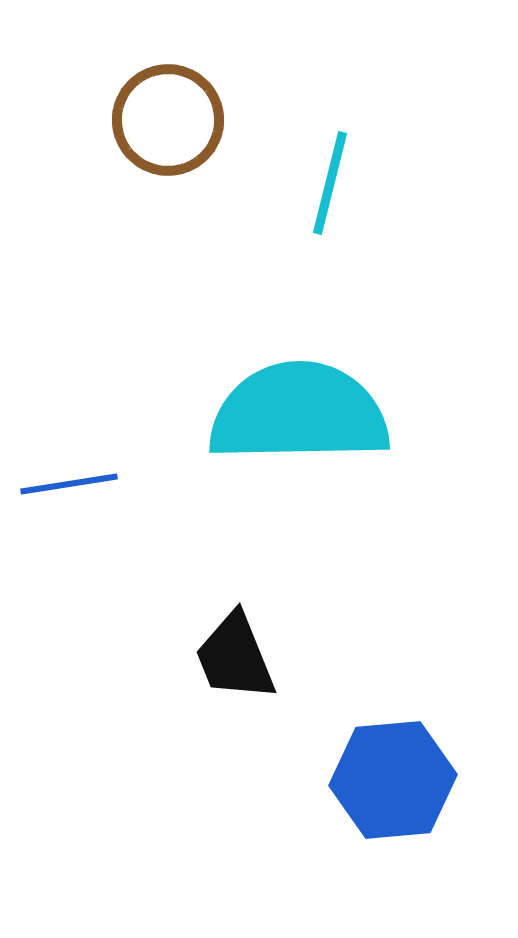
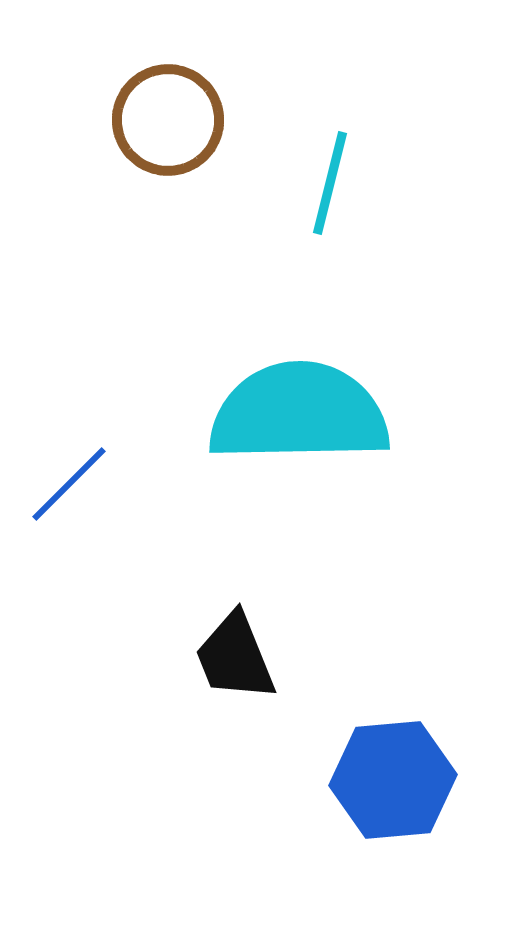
blue line: rotated 36 degrees counterclockwise
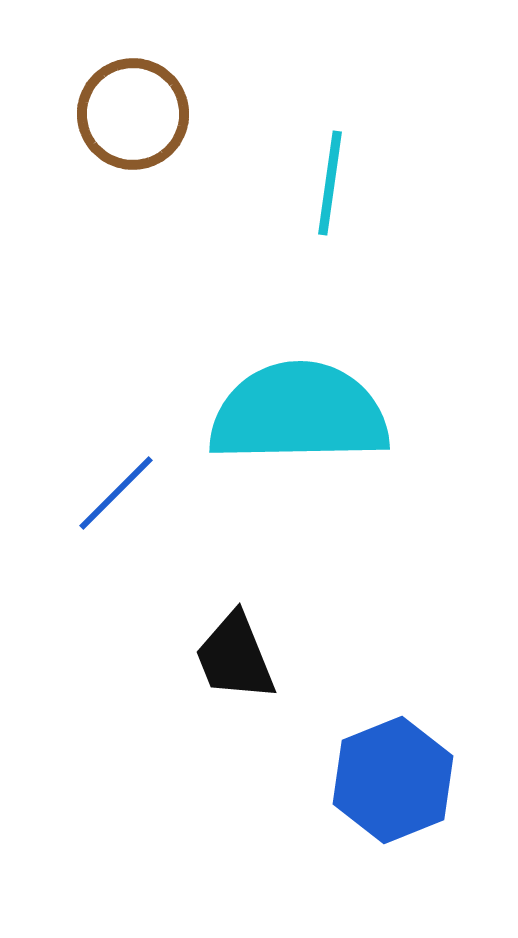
brown circle: moved 35 px left, 6 px up
cyan line: rotated 6 degrees counterclockwise
blue line: moved 47 px right, 9 px down
blue hexagon: rotated 17 degrees counterclockwise
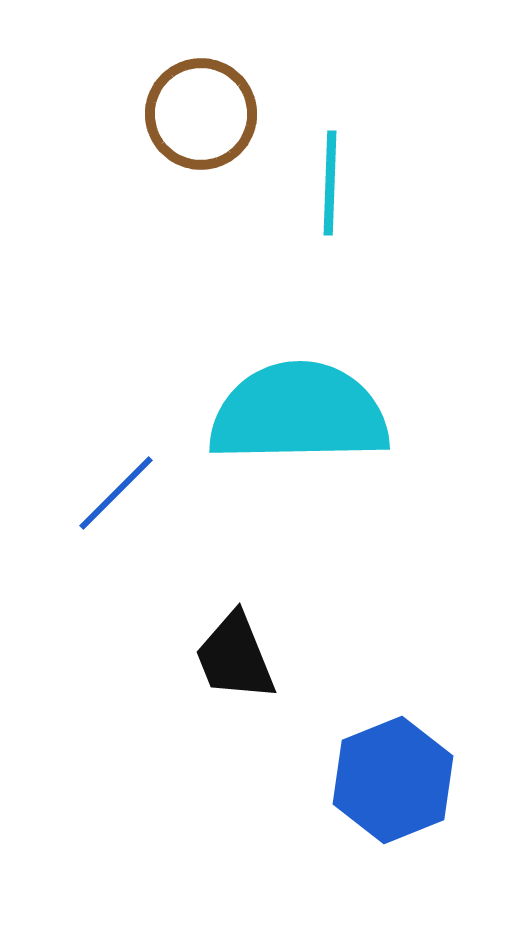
brown circle: moved 68 px right
cyan line: rotated 6 degrees counterclockwise
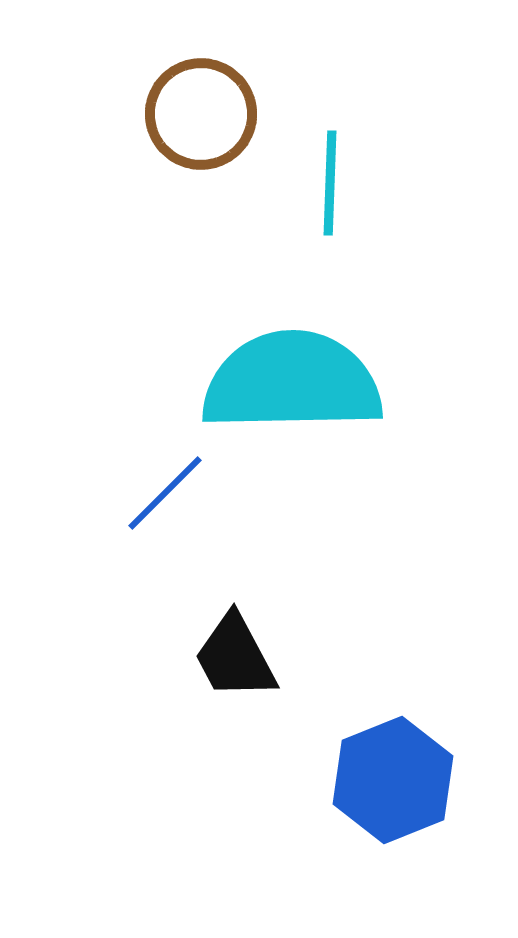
cyan semicircle: moved 7 px left, 31 px up
blue line: moved 49 px right
black trapezoid: rotated 6 degrees counterclockwise
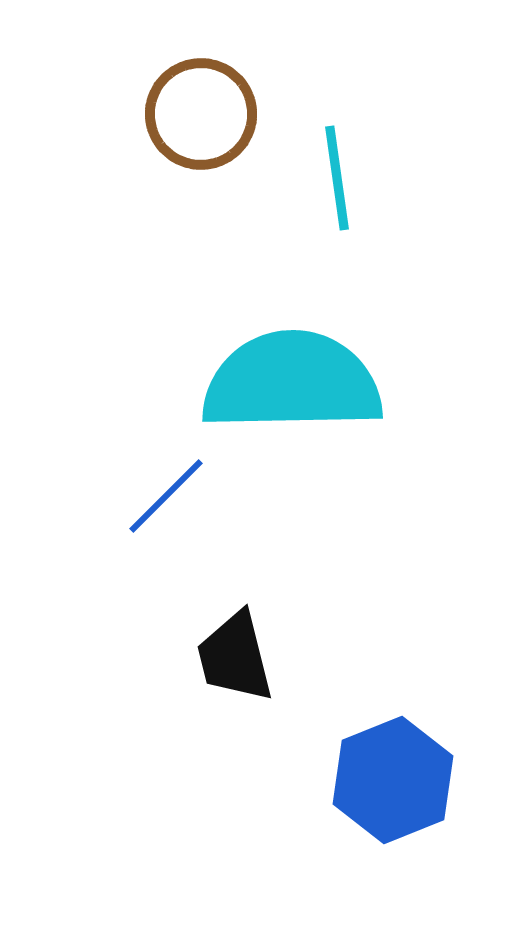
cyan line: moved 7 px right, 5 px up; rotated 10 degrees counterclockwise
blue line: moved 1 px right, 3 px down
black trapezoid: rotated 14 degrees clockwise
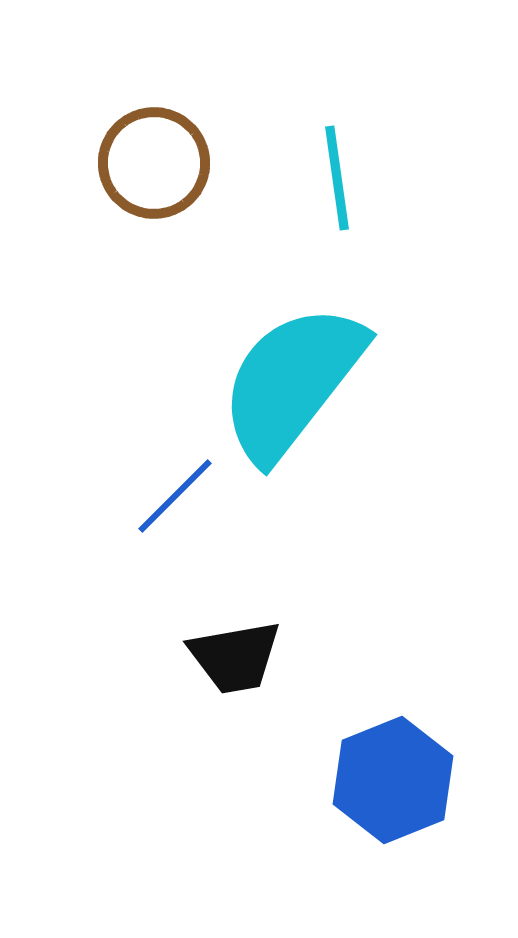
brown circle: moved 47 px left, 49 px down
cyan semicircle: rotated 51 degrees counterclockwise
blue line: moved 9 px right
black trapezoid: rotated 86 degrees counterclockwise
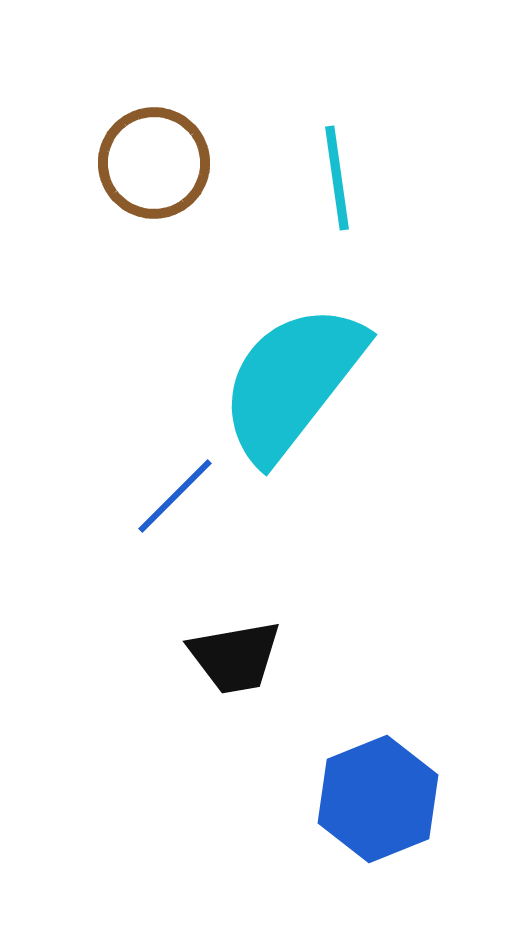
blue hexagon: moved 15 px left, 19 px down
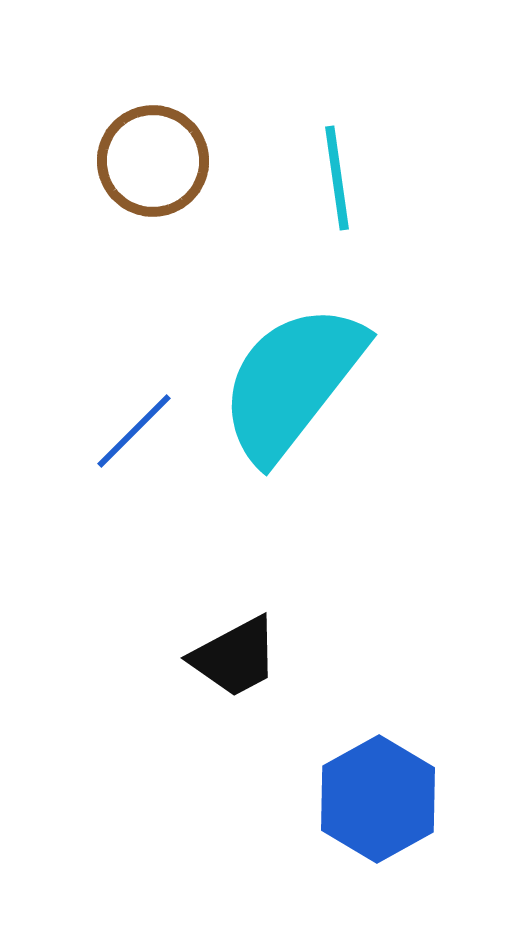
brown circle: moved 1 px left, 2 px up
blue line: moved 41 px left, 65 px up
black trapezoid: rotated 18 degrees counterclockwise
blue hexagon: rotated 7 degrees counterclockwise
